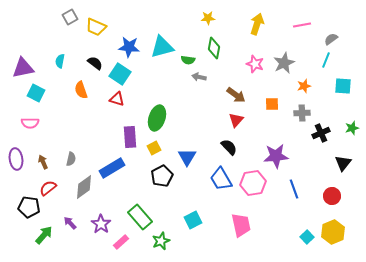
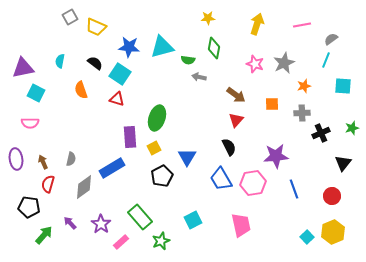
black semicircle at (229, 147): rotated 18 degrees clockwise
red semicircle at (48, 188): moved 4 px up; rotated 36 degrees counterclockwise
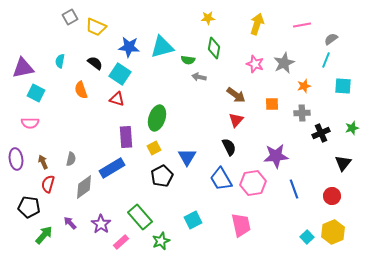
purple rectangle at (130, 137): moved 4 px left
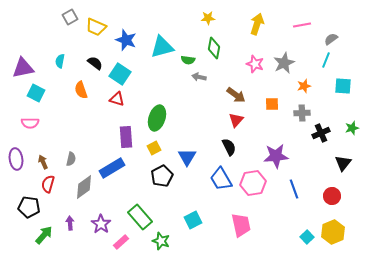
blue star at (129, 47): moved 3 px left, 7 px up; rotated 15 degrees clockwise
purple arrow at (70, 223): rotated 40 degrees clockwise
green star at (161, 241): rotated 30 degrees counterclockwise
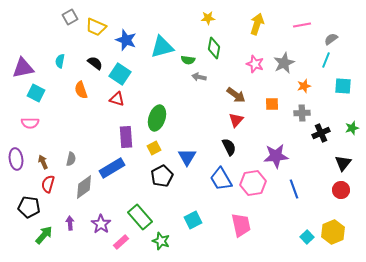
red circle at (332, 196): moved 9 px right, 6 px up
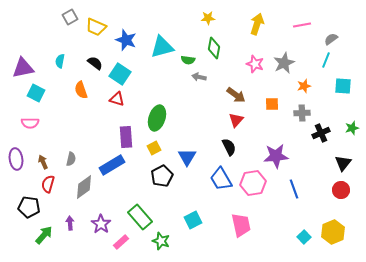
blue rectangle at (112, 168): moved 3 px up
cyan square at (307, 237): moved 3 px left
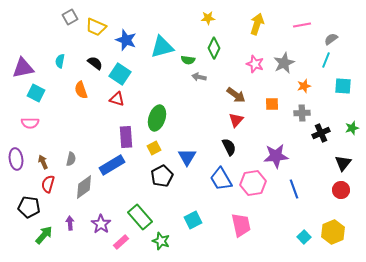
green diamond at (214, 48): rotated 15 degrees clockwise
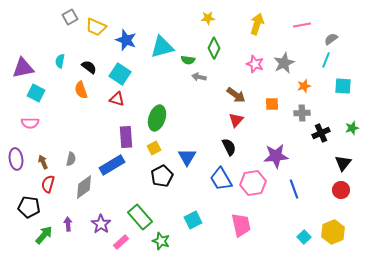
black semicircle at (95, 63): moved 6 px left, 4 px down
purple arrow at (70, 223): moved 2 px left, 1 px down
